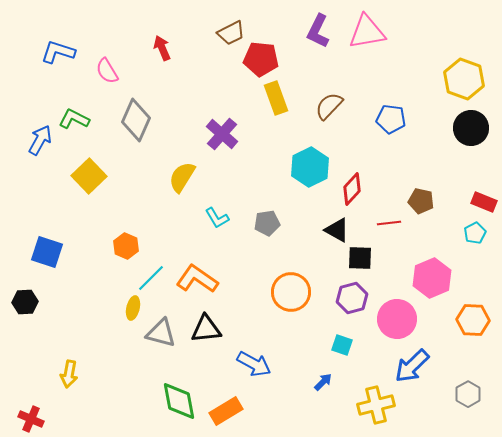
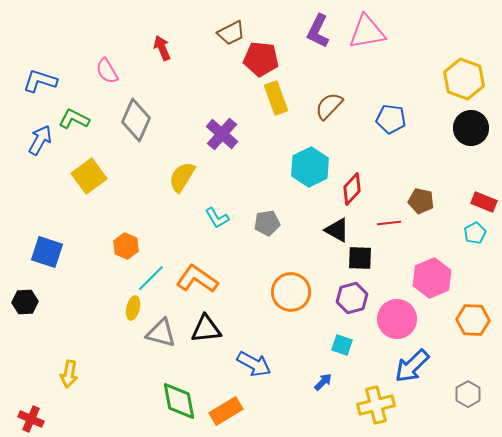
blue L-shape at (58, 52): moved 18 px left, 29 px down
yellow square at (89, 176): rotated 8 degrees clockwise
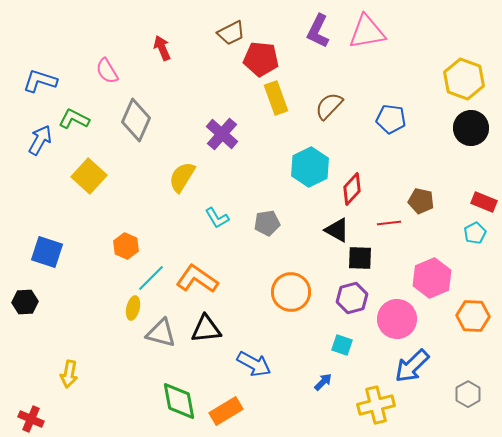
yellow square at (89, 176): rotated 12 degrees counterclockwise
orange hexagon at (473, 320): moved 4 px up
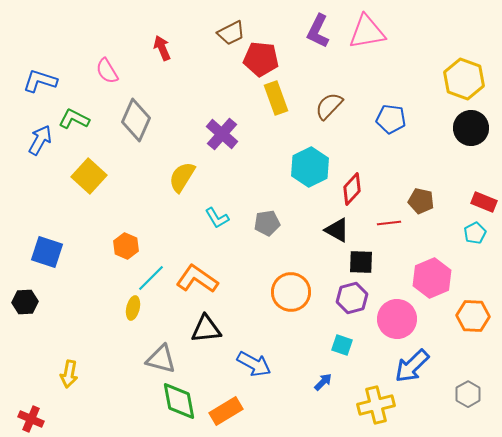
black square at (360, 258): moved 1 px right, 4 px down
gray triangle at (161, 333): moved 26 px down
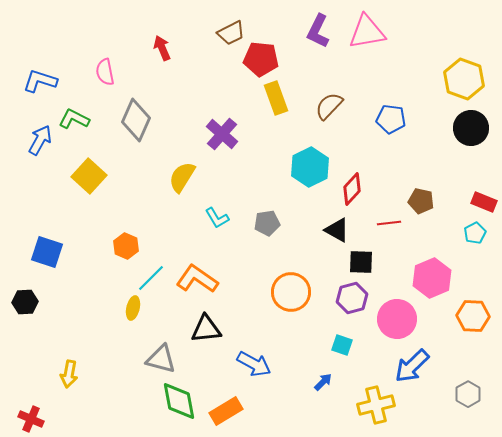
pink semicircle at (107, 71): moved 2 px left, 1 px down; rotated 20 degrees clockwise
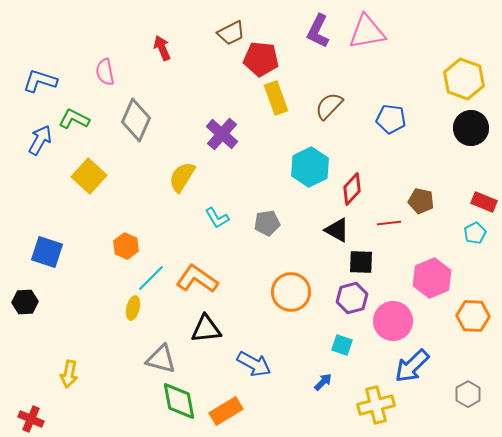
pink circle at (397, 319): moved 4 px left, 2 px down
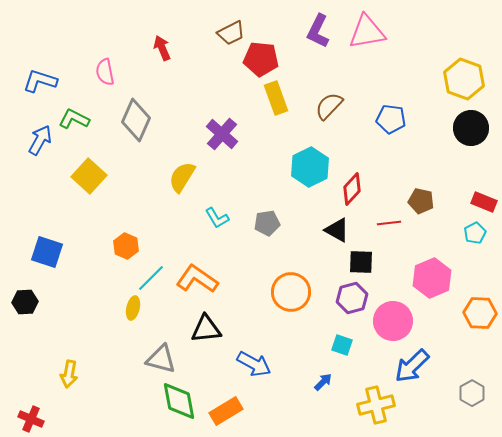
orange hexagon at (473, 316): moved 7 px right, 3 px up
gray hexagon at (468, 394): moved 4 px right, 1 px up
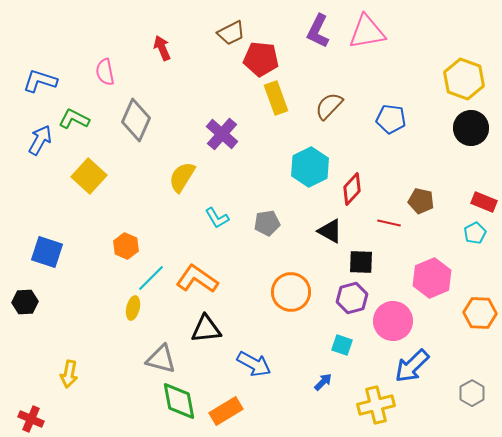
red line at (389, 223): rotated 20 degrees clockwise
black triangle at (337, 230): moved 7 px left, 1 px down
